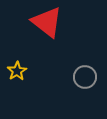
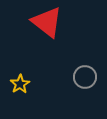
yellow star: moved 3 px right, 13 px down
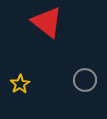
gray circle: moved 3 px down
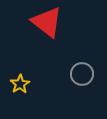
gray circle: moved 3 px left, 6 px up
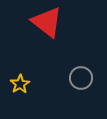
gray circle: moved 1 px left, 4 px down
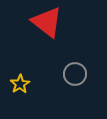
gray circle: moved 6 px left, 4 px up
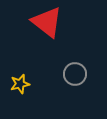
yellow star: rotated 18 degrees clockwise
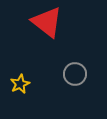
yellow star: rotated 12 degrees counterclockwise
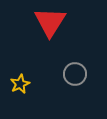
red triangle: moved 3 px right; rotated 24 degrees clockwise
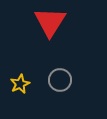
gray circle: moved 15 px left, 6 px down
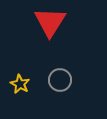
yellow star: rotated 18 degrees counterclockwise
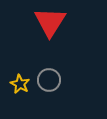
gray circle: moved 11 px left
